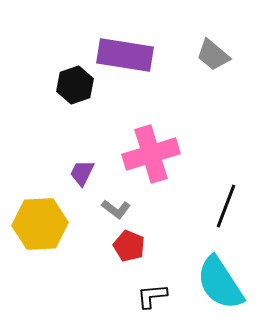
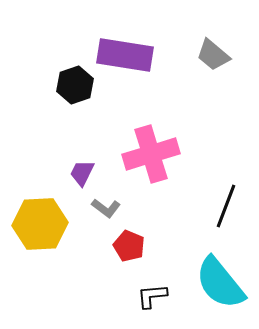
gray L-shape: moved 10 px left, 1 px up
cyan semicircle: rotated 6 degrees counterclockwise
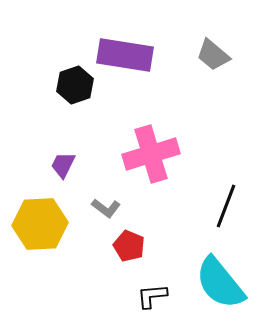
purple trapezoid: moved 19 px left, 8 px up
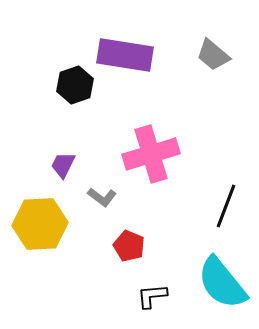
gray L-shape: moved 4 px left, 11 px up
cyan semicircle: moved 2 px right
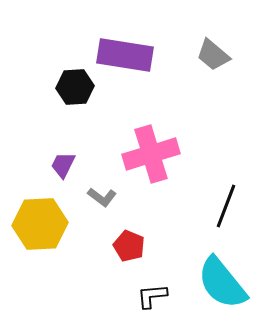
black hexagon: moved 2 px down; rotated 15 degrees clockwise
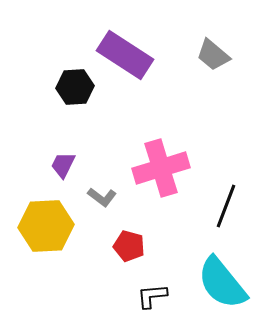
purple rectangle: rotated 24 degrees clockwise
pink cross: moved 10 px right, 14 px down
yellow hexagon: moved 6 px right, 2 px down
red pentagon: rotated 8 degrees counterclockwise
